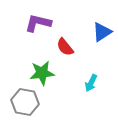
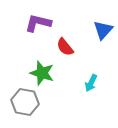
blue triangle: moved 1 px right, 2 px up; rotated 15 degrees counterclockwise
green star: rotated 25 degrees clockwise
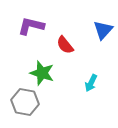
purple L-shape: moved 7 px left, 3 px down
red semicircle: moved 2 px up
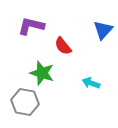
red semicircle: moved 2 px left, 1 px down
cyan arrow: rotated 84 degrees clockwise
